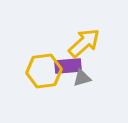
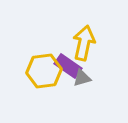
yellow arrow: rotated 36 degrees counterclockwise
purple rectangle: rotated 40 degrees clockwise
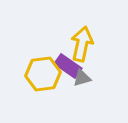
yellow arrow: moved 2 px left, 1 px down
yellow hexagon: moved 1 px left, 3 px down
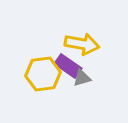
yellow arrow: rotated 88 degrees clockwise
